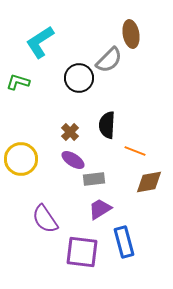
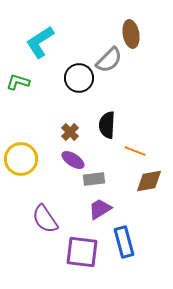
brown diamond: moved 1 px up
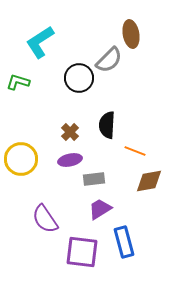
purple ellipse: moved 3 px left; rotated 45 degrees counterclockwise
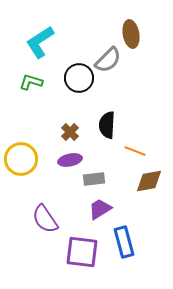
gray semicircle: moved 1 px left
green L-shape: moved 13 px right
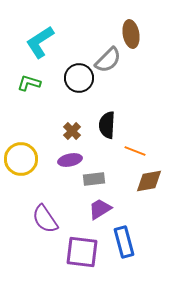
green L-shape: moved 2 px left, 1 px down
brown cross: moved 2 px right, 1 px up
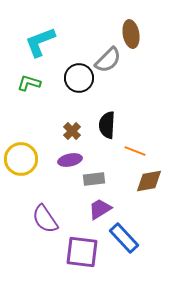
cyan L-shape: rotated 12 degrees clockwise
blue rectangle: moved 4 px up; rotated 28 degrees counterclockwise
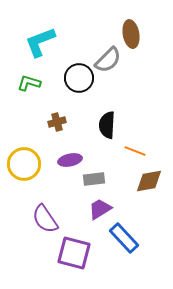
brown cross: moved 15 px left, 9 px up; rotated 30 degrees clockwise
yellow circle: moved 3 px right, 5 px down
purple square: moved 8 px left, 1 px down; rotated 8 degrees clockwise
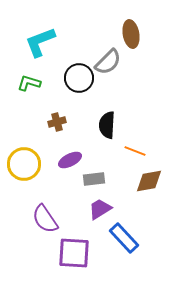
gray semicircle: moved 2 px down
purple ellipse: rotated 15 degrees counterclockwise
purple square: rotated 12 degrees counterclockwise
